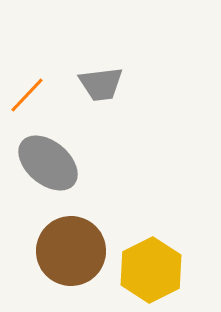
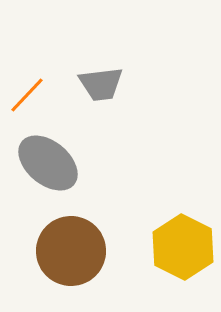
yellow hexagon: moved 32 px right, 23 px up; rotated 6 degrees counterclockwise
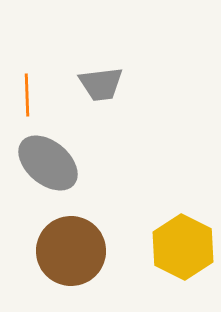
orange line: rotated 45 degrees counterclockwise
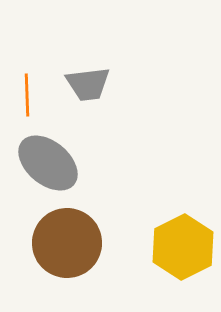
gray trapezoid: moved 13 px left
yellow hexagon: rotated 6 degrees clockwise
brown circle: moved 4 px left, 8 px up
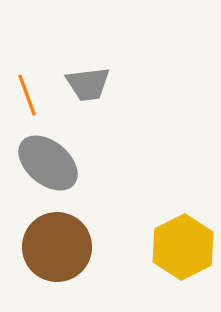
orange line: rotated 18 degrees counterclockwise
brown circle: moved 10 px left, 4 px down
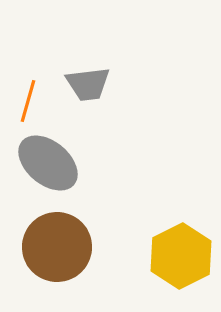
orange line: moved 1 px right, 6 px down; rotated 36 degrees clockwise
yellow hexagon: moved 2 px left, 9 px down
